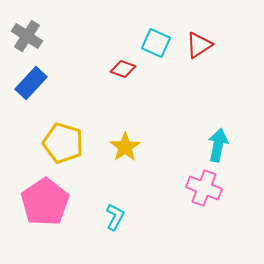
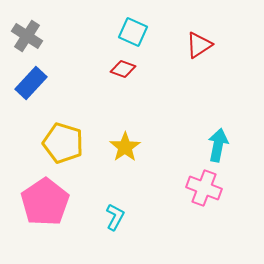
cyan square: moved 23 px left, 11 px up
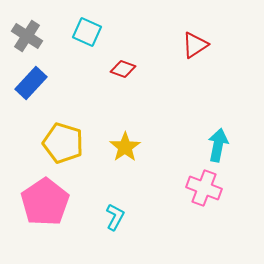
cyan square: moved 46 px left
red triangle: moved 4 px left
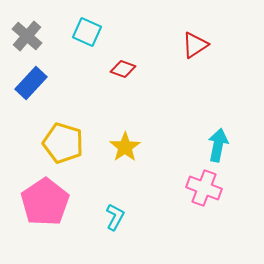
gray cross: rotated 8 degrees clockwise
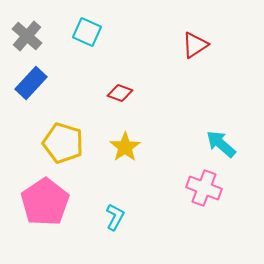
red diamond: moved 3 px left, 24 px down
cyan arrow: moved 3 px right, 1 px up; rotated 60 degrees counterclockwise
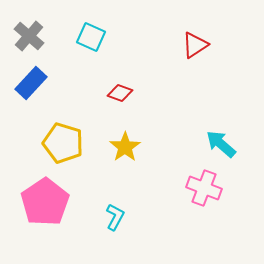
cyan square: moved 4 px right, 5 px down
gray cross: moved 2 px right
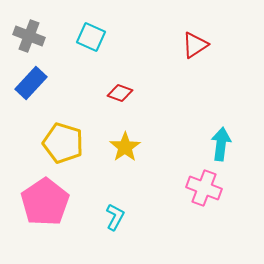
gray cross: rotated 20 degrees counterclockwise
cyan arrow: rotated 56 degrees clockwise
